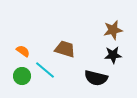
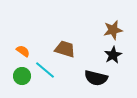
black star: rotated 24 degrees counterclockwise
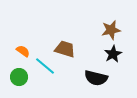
brown star: moved 2 px left
black star: moved 1 px up
cyan line: moved 4 px up
green circle: moved 3 px left, 1 px down
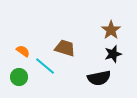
brown star: rotated 24 degrees counterclockwise
brown trapezoid: moved 1 px up
black star: rotated 12 degrees clockwise
black semicircle: moved 3 px right; rotated 25 degrees counterclockwise
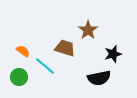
brown star: moved 23 px left
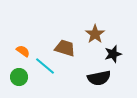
brown star: moved 7 px right, 4 px down
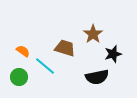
brown star: moved 2 px left
black semicircle: moved 2 px left, 1 px up
